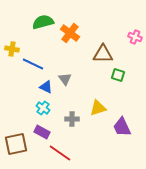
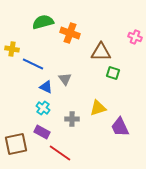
orange cross: rotated 18 degrees counterclockwise
brown triangle: moved 2 px left, 2 px up
green square: moved 5 px left, 2 px up
purple trapezoid: moved 2 px left
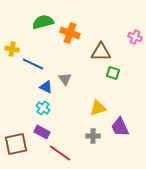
gray cross: moved 21 px right, 17 px down
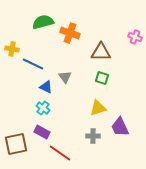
green square: moved 11 px left, 5 px down
gray triangle: moved 2 px up
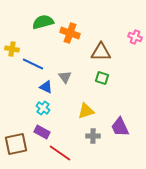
yellow triangle: moved 12 px left, 3 px down
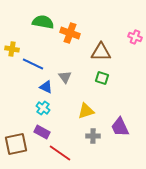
green semicircle: rotated 25 degrees clockwise
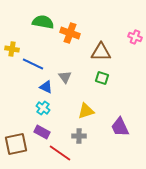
gray cross: moved 14 px left
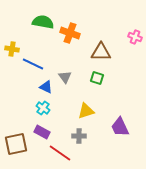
green square: moved 5 px left
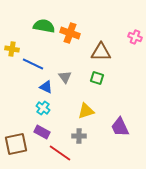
green semicircle: moved 1 px right, 4 px down
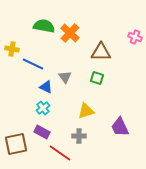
orange cross: rotated 24 degrees clockwise
cyan cross: rotated 16 degrees clockwise
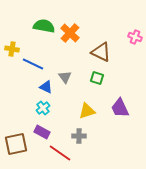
brown triangle: rotated 25 degrees clockwise
yellow triangle: moved 1 px right
purple trapezoid: moved 19 px up
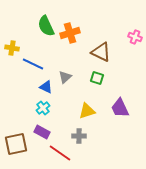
green semicircle: moved 2 px right; rotated 125 degrees counterclockwise
orange cross: rotated 30 degrees clockwise
yellow cross: moved 1 px up
gray triangle: rotated 24 degrees clockwise
